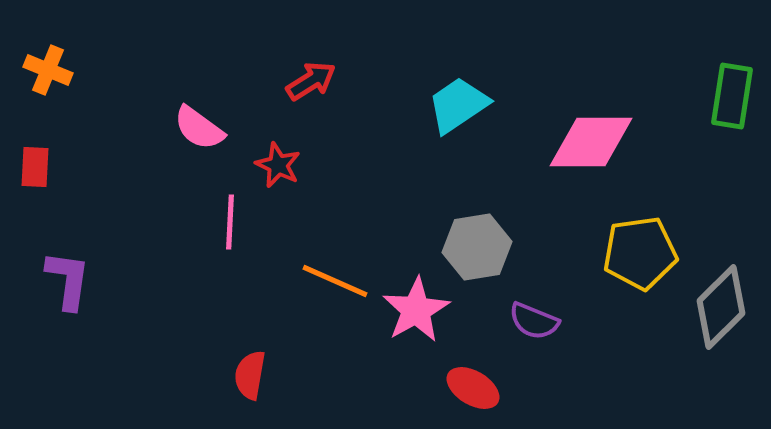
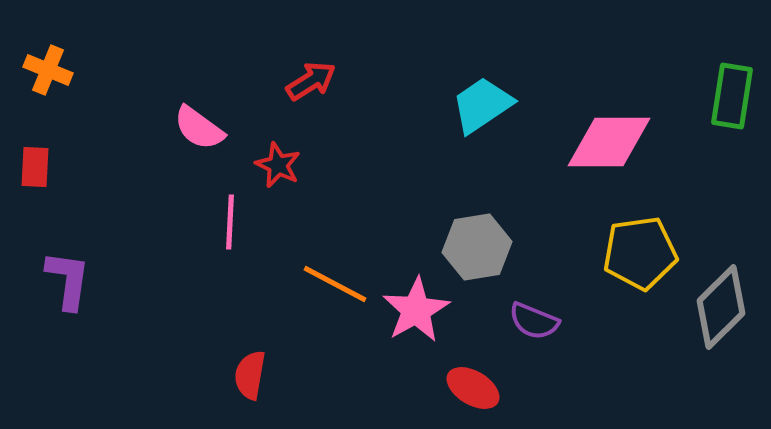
cyan trapezoid: moved 24 px right
pink diamond: moved 18 px right
orange line: moved 3 px down; rotated 4 degrees clockwise
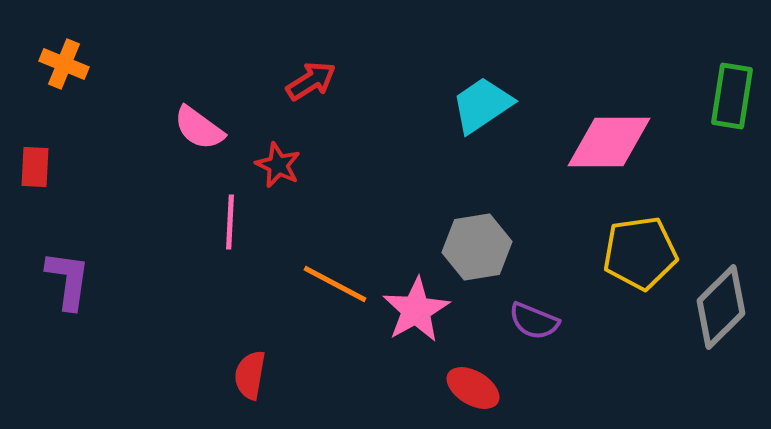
orange cross: moved 16 px right, 6 px up
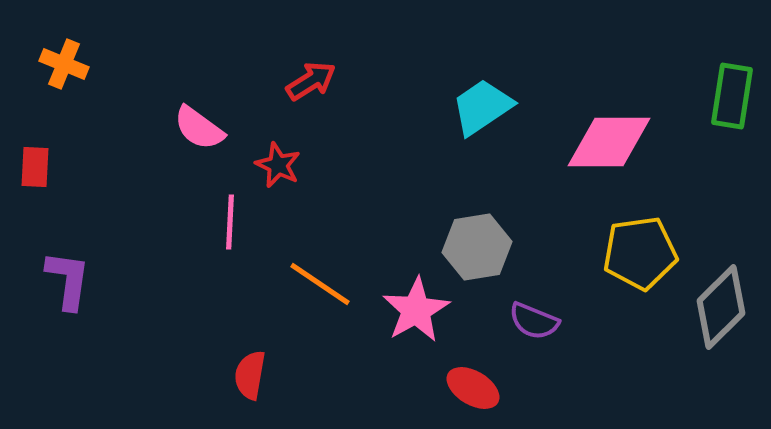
cyan trapezoid: moved 2 px down
orange line: moved 15 px left; rotated 6 degrees clockwise
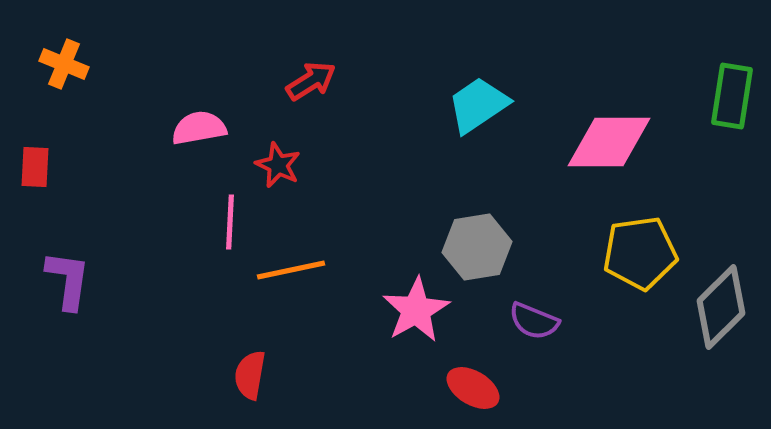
cyan trapezoid: moved 4 px left, 2 px up
pink semicircle: rotated 134 degrees clockwise
orange line: moved 29 px left, 14 px up; rotated 46 degrees counterclockwise
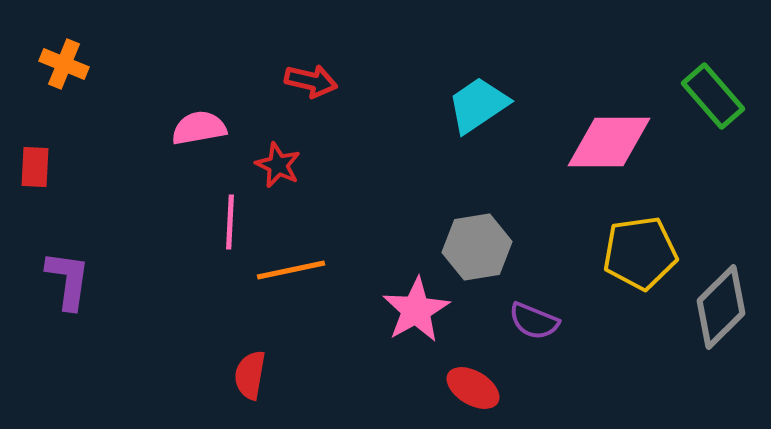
red arrow: rotated 45 degrees clockwise
green rectangle: moved 19 px left; rotated 50 degrees counterclockwise
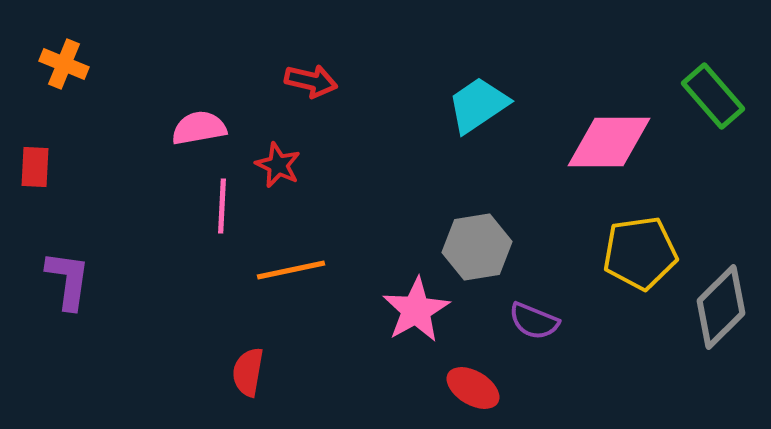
pink line: moved 8 px left, 16 px up
red semicircle: moved 2 px left, 3 px up
